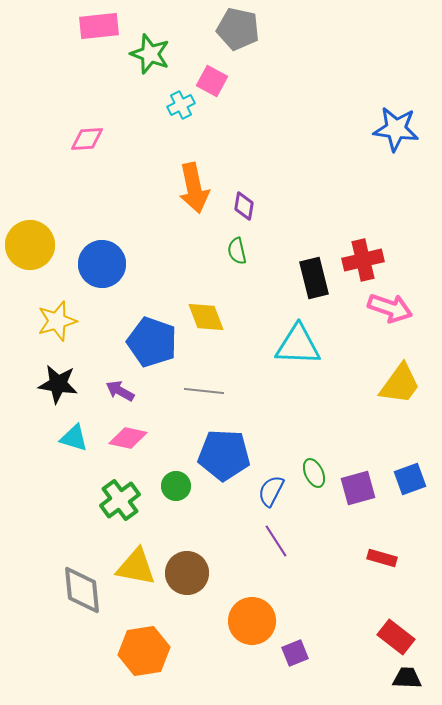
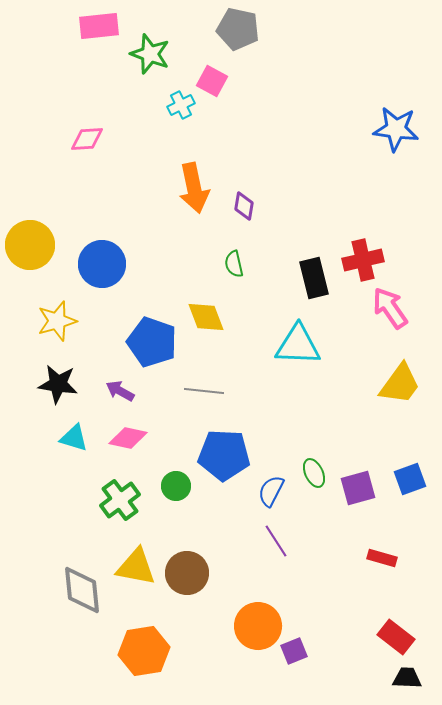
green semicircle at (237, 251): moved 3 px left, 13 px down
pink arrow at (390, 308): rotated 144 degrees counterclockwise
orange circle at (252, 621): moved 6 px right, 5 px down
purple square at (295, 653): moved 1 px left, 2 px up
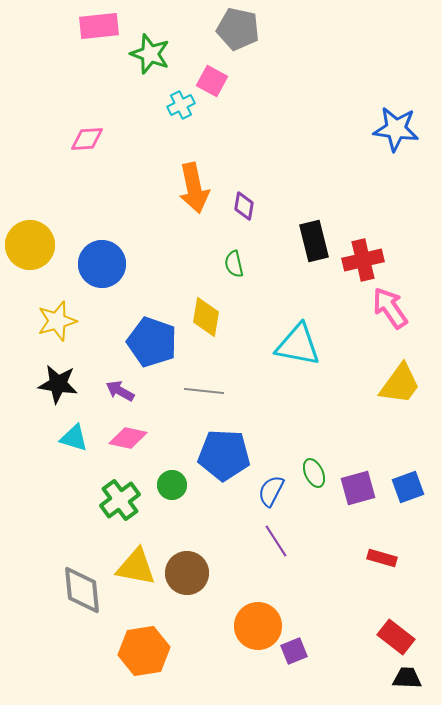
black rectangle at (314, 278): moved 37 px up
yellow diamond at (206, 317): rotated 30 degrees clockwise
cyan triangle at (298, 345): rotated 9 degrees clockwise
blue square at (410, 479): moved 2 px left, 8 px down
green circle at (176, 486): moved 4 px left, 1 px up
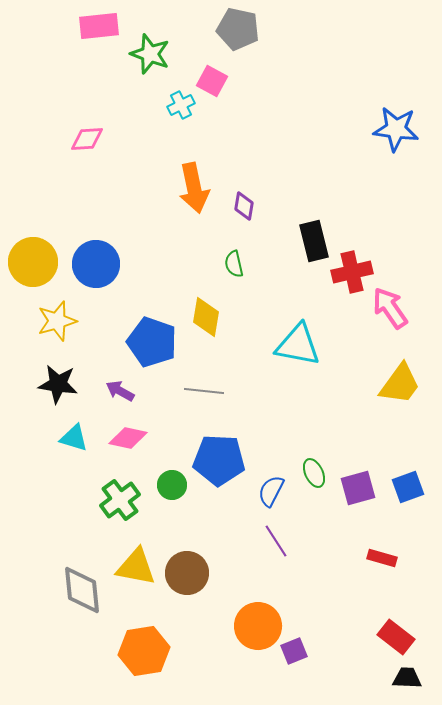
yellow circle at (30, 245): moved 3 px right, 17 px down
red cross at (363, 260): moved 11 px left, 12 px down
blue circle at (102, 264): moved 6 px left
blue pentagon at (224, 455): moved 5 px left, 5 px down
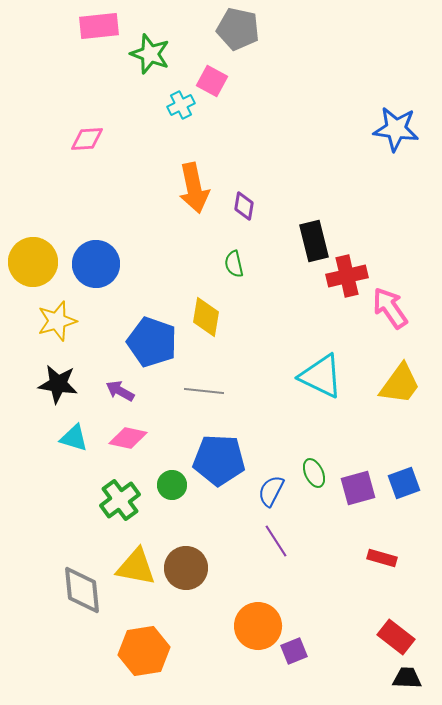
red cross at (352, 272): moved 5 px left, 4 px down
cyan triangle at (298, 345): moved 23 px right, 31 px down; rotated 15 degrees clockwise
blue square at (408, 487): moved 4 px left, 4 px up
brown circle at (187, 573): moved 1 px left, 5 px up
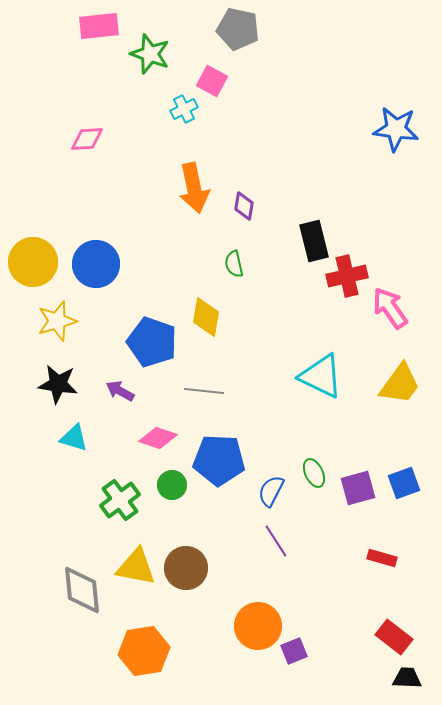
cyan cross at (181, 105): moved 3 px right, 4 px down
pink diamond at (128, 438): moved 30 px right; rotated 6 degrees clockwise
red rectangle at (396, 637): moved 2 px left
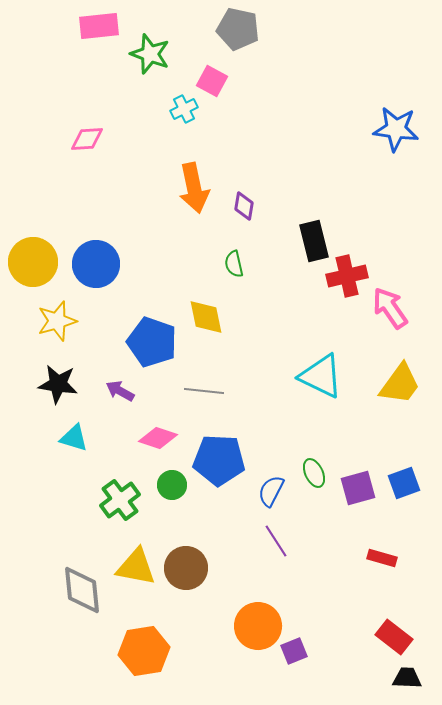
yellow diamond at (206, 317): rotated 21 degrees counterclockwise
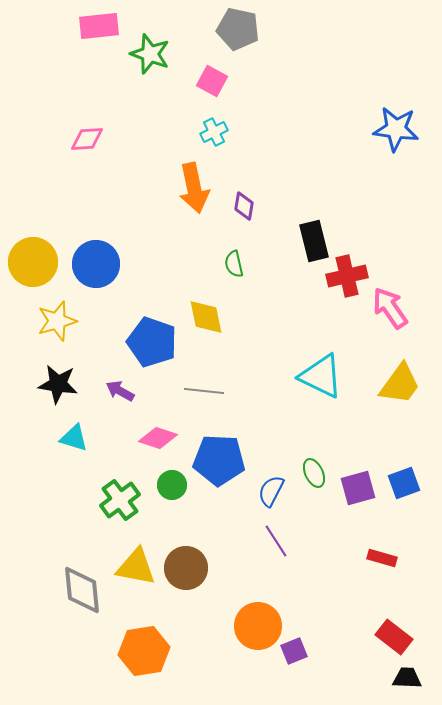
cyan cross at (184, 109): moved 30 px right, 23 px down
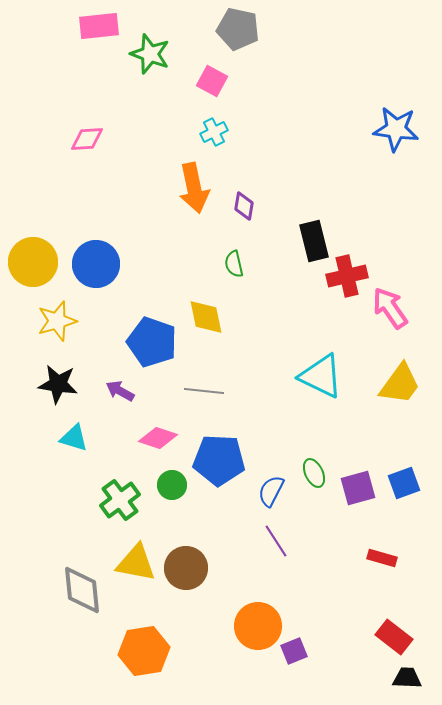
yellow triangle at (136, 567): moved 4 px up
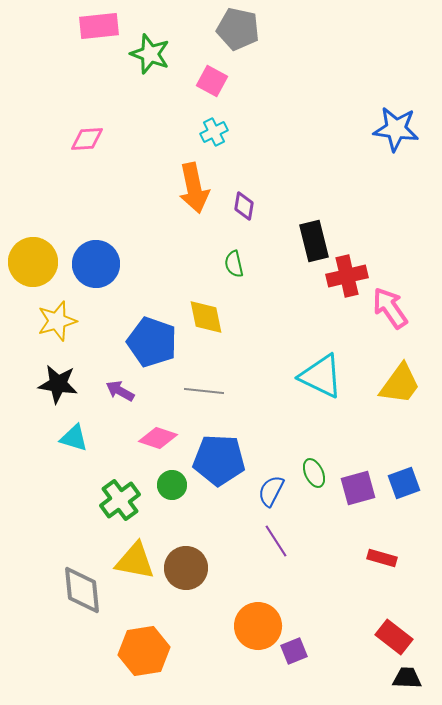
yellow triangle at (136, 563): moved 1 px left, 2 px up
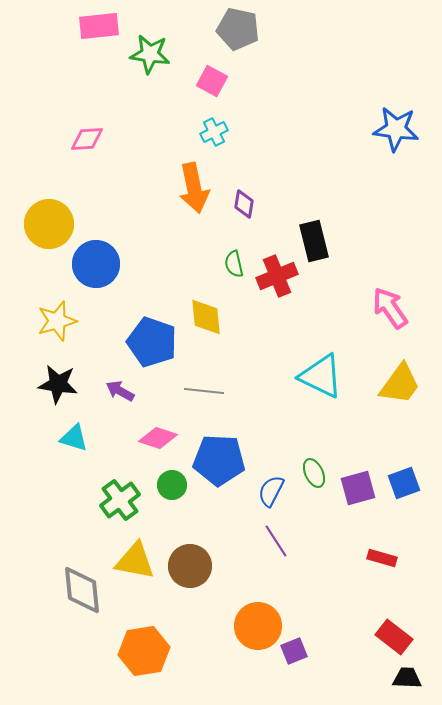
green star at (150, 54): rotated 12 degrees counterclockwise
purple diamond at (244, 206): moved 2 px up
yellow circle at (33, 262): moved 16 px right, 38 px up
red cross at (347, 276): moved 70 px left; rotated 9 degrees counterclockwise
yellow diamond at (206, 317): rotated 6 degrees clockwise
brown circle at (186, 568): moved 4 px right, 2 px up
